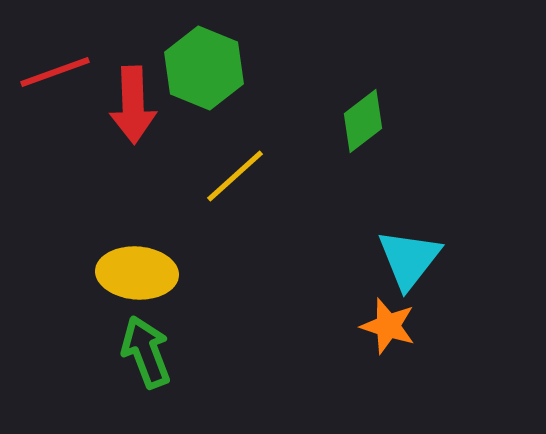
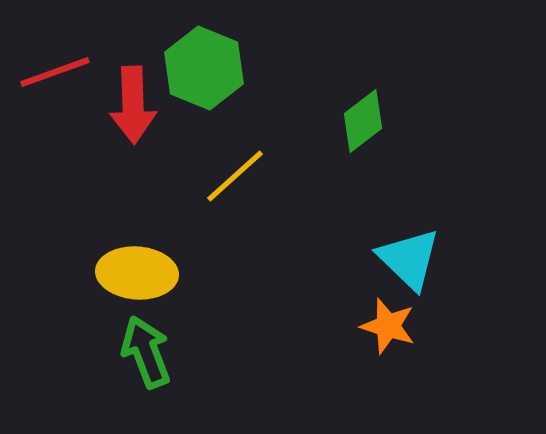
cyan triangle: rotated 24 degrees counterclockwise
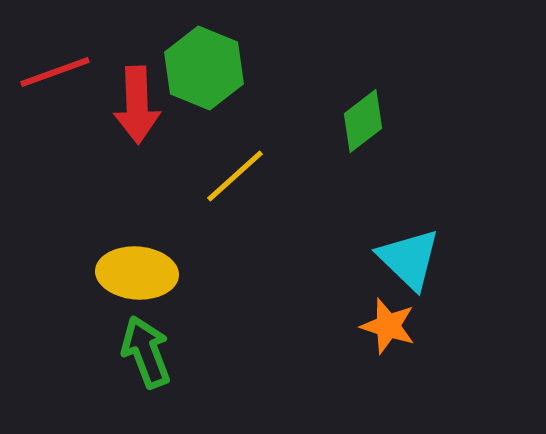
red arrow: moved 4 px right
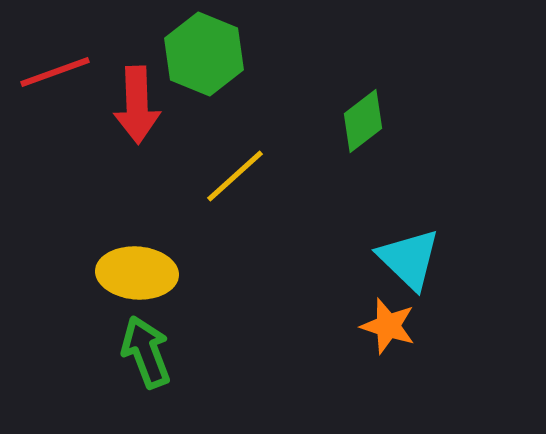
green hexagon: moved 14 px up
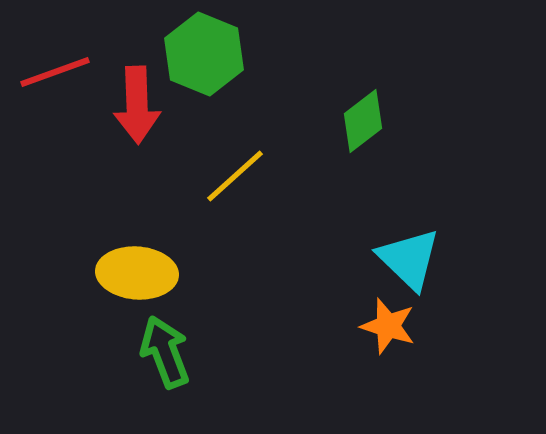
green arrow: moved 19 px right
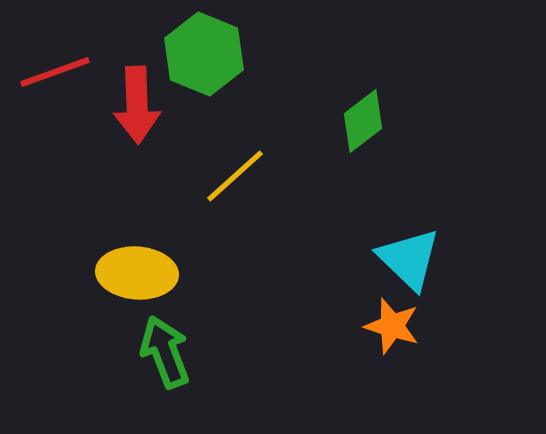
orange star: moved 4 px right
